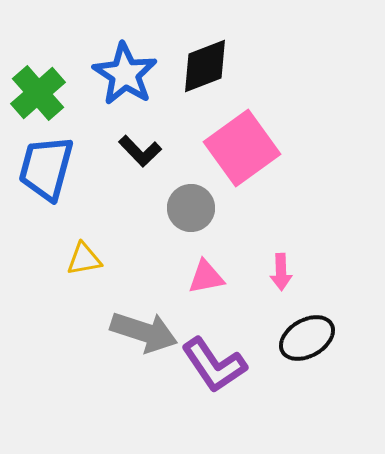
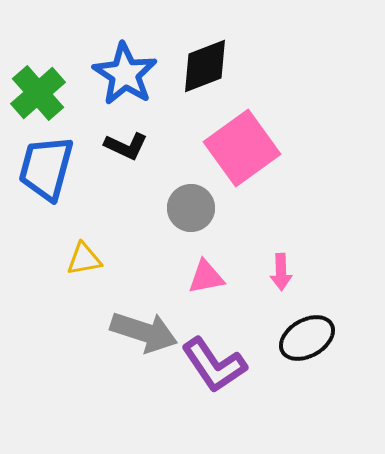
black L-shape: moved 14 px left, 5 px up; rotated 21 degrees counterclockwise
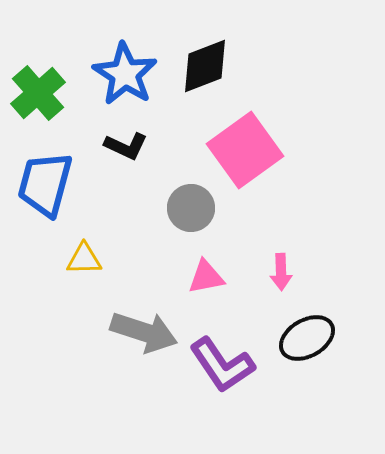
pink square: moved 3 px right, 2 px down
blue trapezoid: moved 1 px left, 16 px down
yellow triangle: rotated 9 degrees clockwise
purple L-shape: moved 8 px right
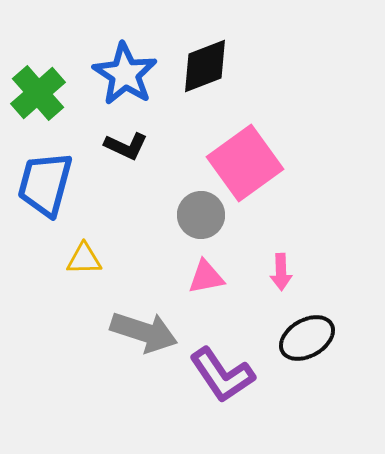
pink square: moved 13 px down
gray circle: moved 10 px right, 7 px down
purple L-shape: moved 10 px down
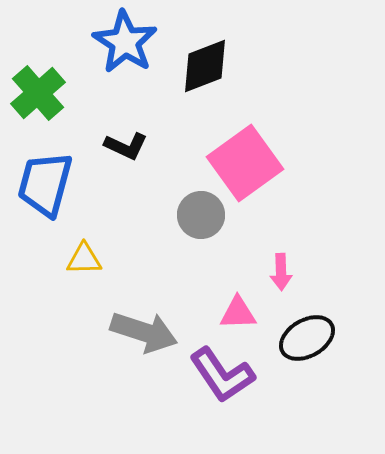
blue star: moved 32 px up
pink triangle: moved 32 px right, 36 px down; rotated 9 degrees clockwise
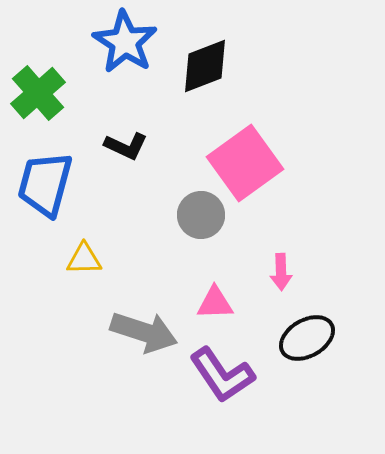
pink triangle: moved 23 px left, 10 px up
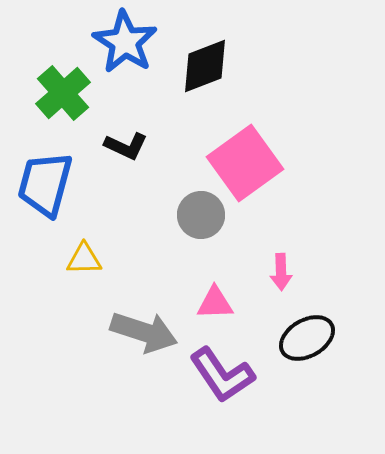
green cross: moved 25 px right
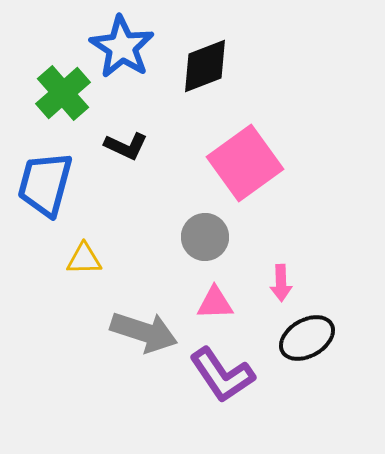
blue star: moved 3 px left, 5 px down
gray circle: moved 4 px right, 22 px down
pink arrow: moved 11 px down
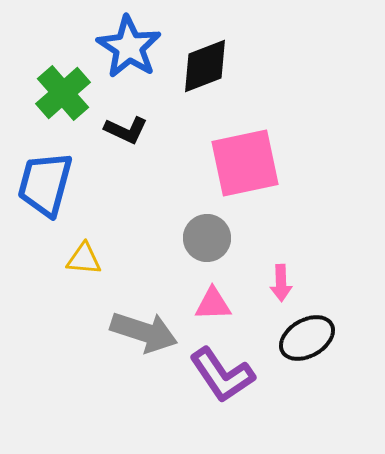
blue star: moved 7 px right
black L-shape: moved 16 px up
pink square: rotated 24 degrees clockwise
gray circle: moved 2 px right, 1 px down
yellow triangle: rotated 6 degrees clockwise
pink triangle: moved 2 px left, 1 px down
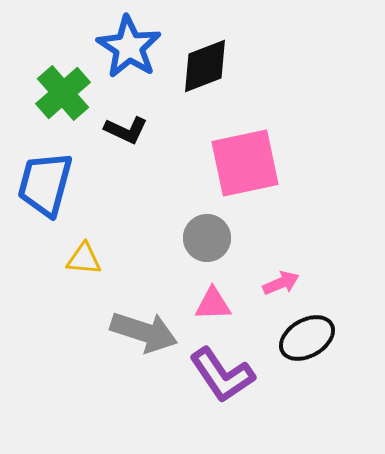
pink arrow: rotated 111 degrees counterclockwise
